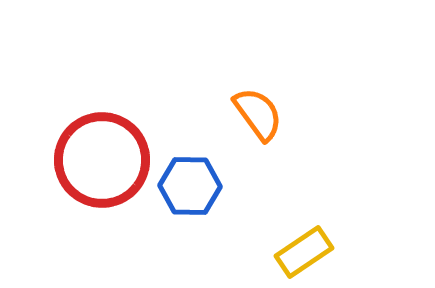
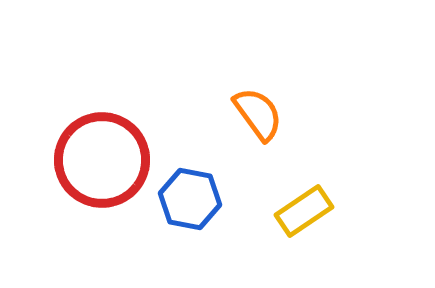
blue hexagon: moved 13 px down; rotated 10 degrees clockwise
yellow rectangle: moved 41 px up
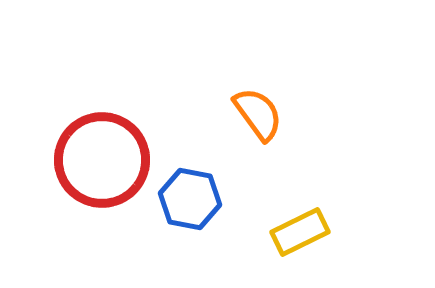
yellow rectangle: moved 4 px left, 21 px down; rotated 8 degrees clockwise
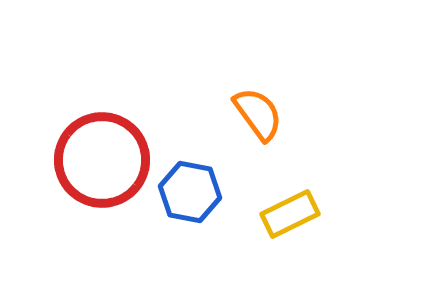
blue hexagon: moved 7 px up
yellow rectangle: moved 10 px left, 18 px up
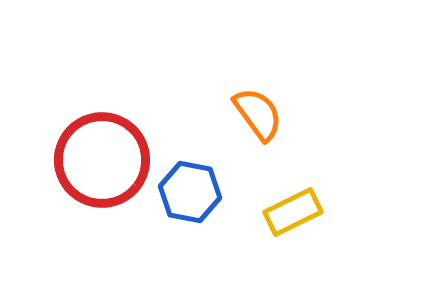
yellow rectangle: moved 3 px right, 2 px up
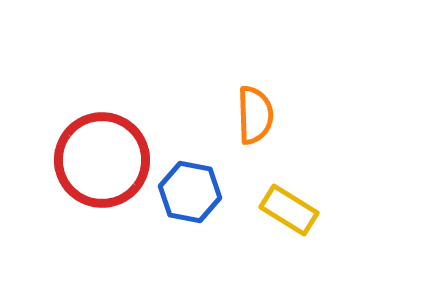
orange semicircle: moved 3 px left, 1 px down; rotated 34 degrees clockwise
yellow rectangle: moved 4 px left, 2 px up; rotated 58 degrees clockwise
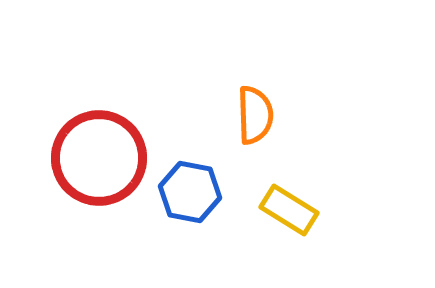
red circle: moved 3 px left, 2 px up
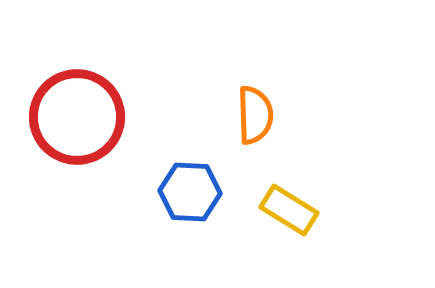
red circle: moved 22 px left, 41 px up
blue hexagon: rotated 8 degrees counterclockwise
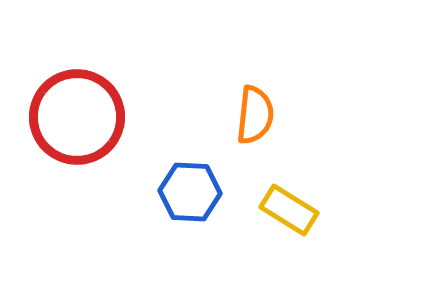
orange semicircle: rotated 8 degrees clockwise
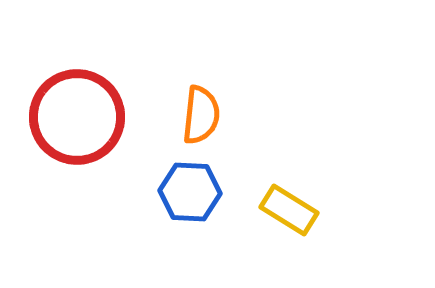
orange semicircle: moved 54 px left
